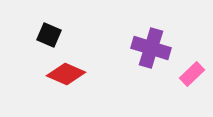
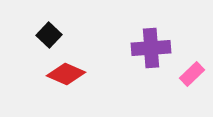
black square: rotated 20 degrees clockwise
purple cross: rotated 21 degrees counterclockwise
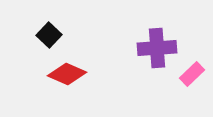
purple cross: moved 6 px right
red diamond: moved 1 px right
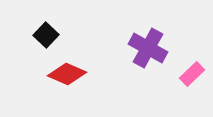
black square: moved 3 px left
purple cross: moved 9 px left; rotated 33 degrees clockwise
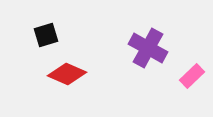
black square: rotated 30 degrees clockwise
pink rectangle: moved 2 px down
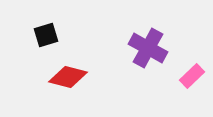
red diamond: moved 1 px right, 3 px down; rotated 9 degrees counterclockwise
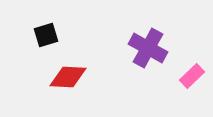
red diamond: rotated 12 degrees counterclockwise
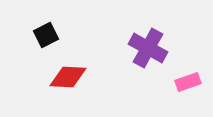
black square: rotated 10 degrees counterclockwise
pink rectangle: moved 4 px left, 6 px down; rotated 25 degrees clockwise
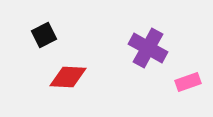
black square: moved 2 px left
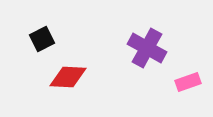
black square: moved 2 px left, 4 px down
purple cross: moved 1 px left
